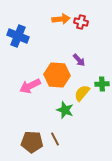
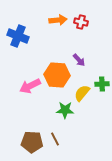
orange arrow: moved 3 px left, 1 px down
green star: rotated 18 degrees counterclockwise
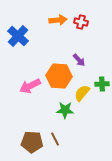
blue cross: rotated 20 degrees clockwise
orange hexagon: moved 2 px right, 1 px down
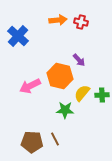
orange hexagon: moved 1 px right; rotated 10 degrees clockwise
green cross: moved 11 px down
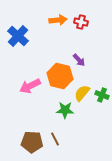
green cross: rotated 24 degrees clockwise
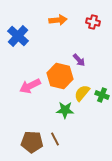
red cross: moved 12 px right
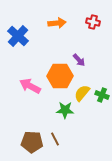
orange arrow: moved 1 px left, 3 px down
orange hexagon: rotated 15 degrees counterclockwise
pink arrow: rotated 55 degrees clockwise
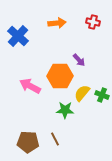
brown pentagon: moved 4 px left
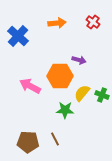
red cross: rotated 24 degrees clockwise
purple arrow: rotated 32 degrees counterclockwise
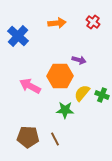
brown pentagon: moved 5 px up
